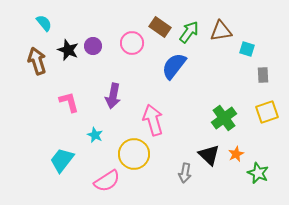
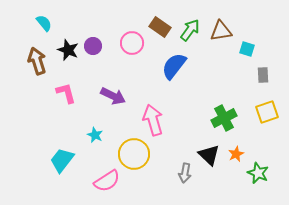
green arrow: moved 1 px right, 2 px up
purple arrow: rotated 75 degrees counterclockwise
pink L-shape: moved 3 px left, 9 px up
green cross: rotated 10 degrees clockwise
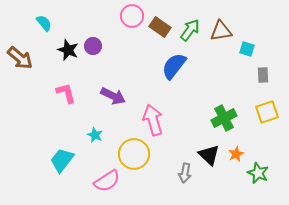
pink circle: moved 27 px up
brown arrow: moved 17 px left, 3 px up; rotated 148 degrees clockwise
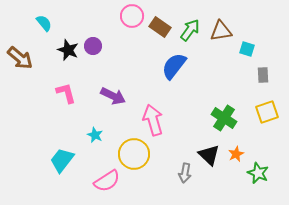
green cross: rotated 30 degrees counterclockwise
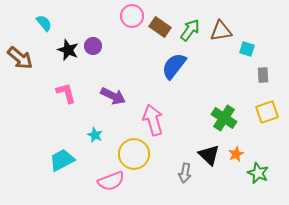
cyan trapezoid: rotated 24 degrees clockwise
pink semicircle: moved 4 px right; rotated 12 degrees clockwise
